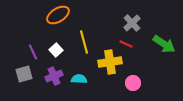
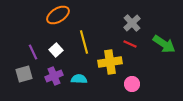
red line: moved 4 px right
pink circle: moved 1 px left, 1 px down
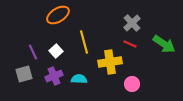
white square: moved 1 px down
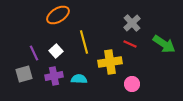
purple line: moved 1 px right, 1 px down
purple cross: rotated 12 degrees clockwise
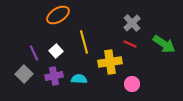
gray square: rotated 30 degrees counterclockwise
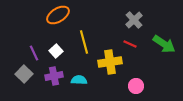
gray cross: moved 2 px right, 3 px up
cyan semicircle: moved 1 px down
pink circle: moved 4 px right, 2 px down
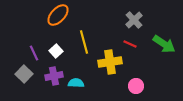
orange ellipse: rotated 15 degrees counterclockwise
cyan semicircle: moved 3 px left, 3 px down
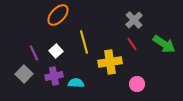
red line: moved 2 px right; rotated 32 degrees clockwise
pink circle: moved 1 px right, 2 px up
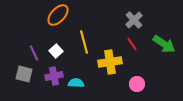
gray square: rotated 30 degrees counterclockwise
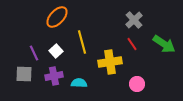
orange ellipse: moved 1 px left, 2 px down
yellow line: moved 2 px left
gray square: rotated 12 degrees counterclockwise
cyan semicircle: moved 3 px right
